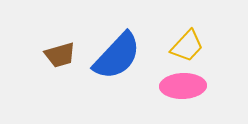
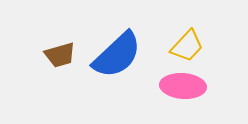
blue semicircle: moved 1 px up; rotated 4 degrees clockwise
pink ellipse: rotated 6 degrees clockwise
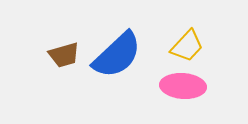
brown trapezoid: moved 4 px right
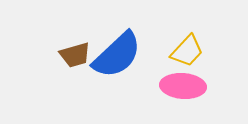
yellow trapezoid: moved 5 px down
brown trapezoid: moved 11 px right
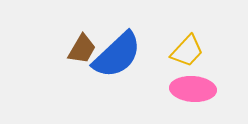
brown trapezoid: moved 7 px right, 6 px up; rotated 44 degrees counterclockwise
pink ellipse: moved 10 px right, 3 px down
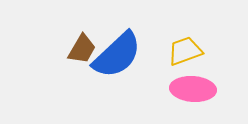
yellow trapezoid: moved 2 px left; rotated 153 degrees counterclockwise
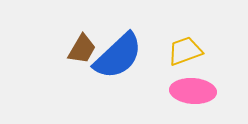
blue semicircle: moved 1 px right, 1 px down
pink ellipse: moved 2 px down
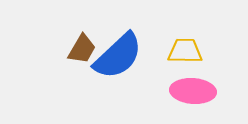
yellow trapezoid: rotated 21 degrees clockwise
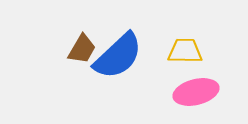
pink ellipse: moved 3 px right, 1 px down; rotated 18 degrees counterclockwise
